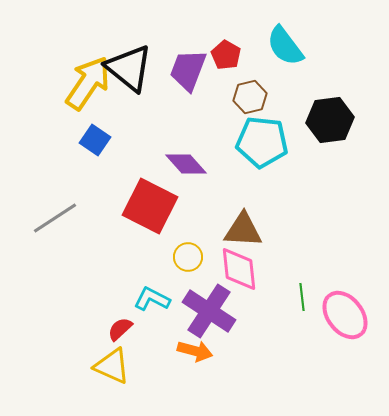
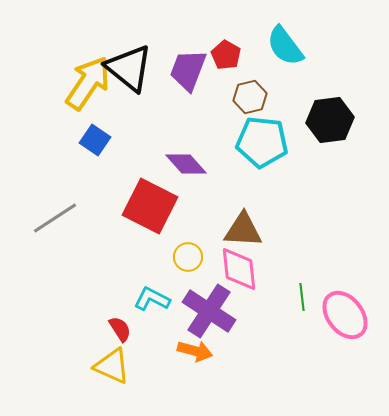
red semicircle: rotated 100 degrees clockwise
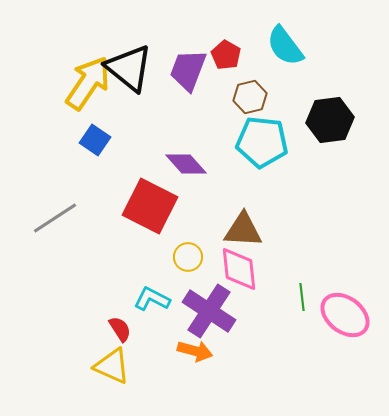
pink ellipse: rotated 15 degrees counterclockwise
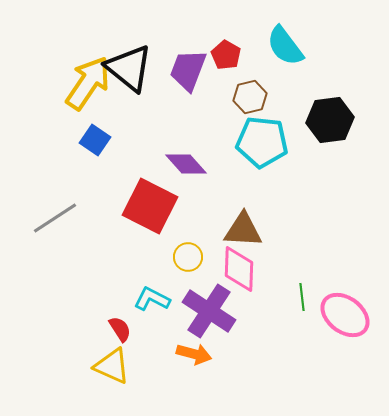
pink diamond: rotated 9 degrees clockwise
orange arrow: moved 1 px left, 3 px down
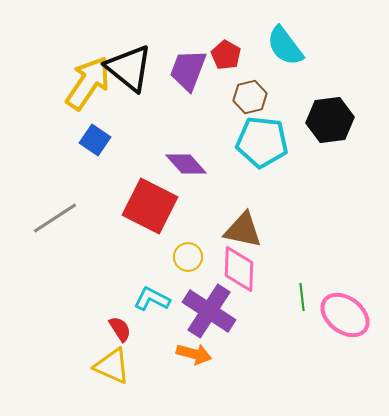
brown triangle: rotated 9 degrees clockwise
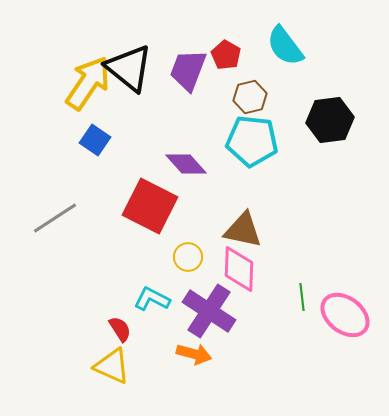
cyan pentagon: moved 10 px left, 1 px up
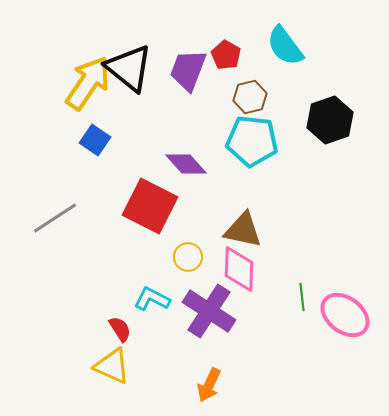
black hexagon: rotated 12 degrees counterclockwise
orange arrow: moved 15 px right, 31 px down; rotated 100 degrees clockwise
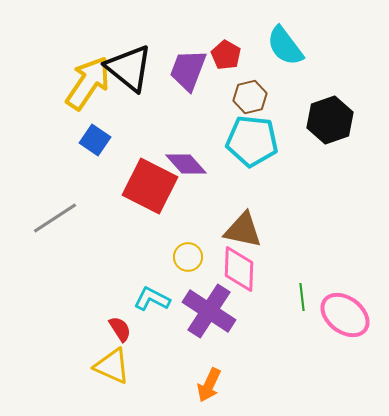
red square: moved 20 px up
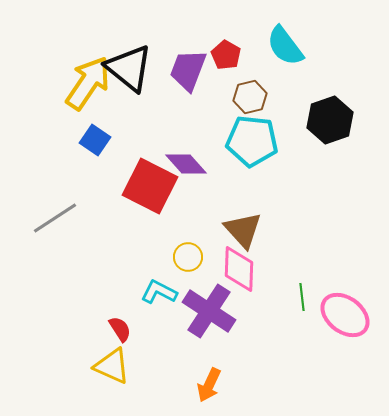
brown triangle: rotated 36 degrees clockwise
cyan L-shape: moved 7 px right, 7 px up
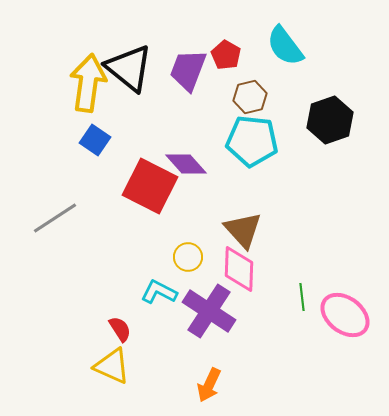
yellow arrow: rotated 26 degrees counterclockwise
